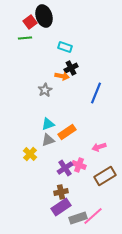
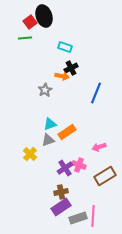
cyan triangle: moved 2 px right
pink line: rotated 45 degrees counterclockwise
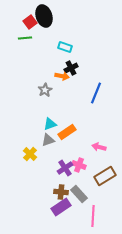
pink arrow: rotated 32 degrees clockwise
brown cross: rotated 16 degrees clockwise
gray rectangle: moved 1 px right, 24 px up; rotated 66 degrees clockwise
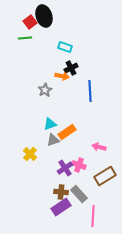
blue line: moved 6 px left, 2 px up; rotated 25 degrees counterclockwise
gray triangle: moved 5 px right
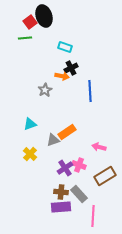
cyan triangle: moved 20 px left
purple rectangle: rotated 30 degrees clockwise
